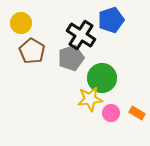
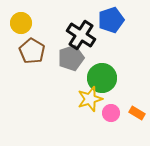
yellow star: rotated 10 degrees counterclockwise
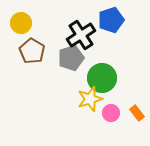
black cross: rotated 24 degrees clockwise
orange rectangle: rotated 21 degrees clockwise
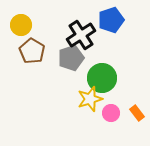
yellow circle: moved 2 px down
